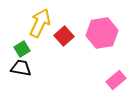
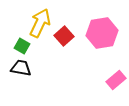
green square: moved 3 px up; rotated 28 degrees counterclockwise
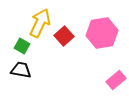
black trapezoid: moved 2 px down
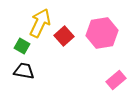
black trapezoid: moved 3 px right, 1 px down
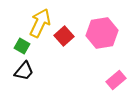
black trapezoid: rotated 120 degrees clockwise
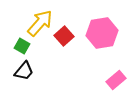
yellow arrow: rotated 16 degrees clockwise
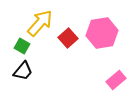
red square: moved 4 px right, 2 px down
black trapezoid: moved 1 px left
